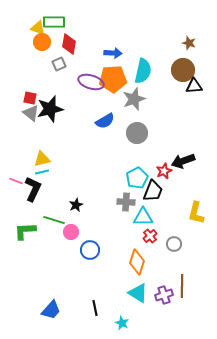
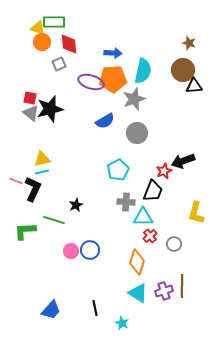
red diamond at (69, 44): rotated 15 degrees counterclockwise
cyan pentagon at (137, 178): moved 19 px left, 8 px up
pink circle at (71, 232): moved 19 px down
purple cross at (164, 295): moved 4 px up
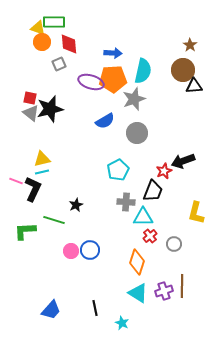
brown star at (189, 43): moved 1 px right, 2 px down; rotated 16 degrees clockwise
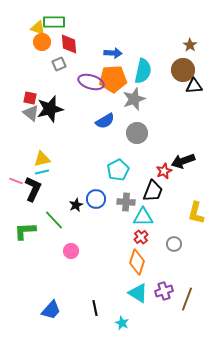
green line at (54, 220): rotated 30 degrees clockwise
red cross at (150, 236): moved 9 px left, 1 px down
blue circle at (90, 250): moved 6 px right, 51 px up
brown line at (182, 286): moved 5 px right, 13 px down; rotated 20 degrees clockwise
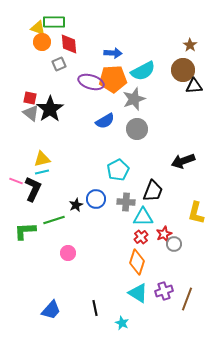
cyan semicircle at (143, 71): rotated 50 degrees clockwise
black star at (50, 109): rotated 20 degrees counterclockwise
gray circle at (137, 133): moved 4 px up
red star at (164, 171): moved 63 px down
green line at (54, 220): rotated 65 degrees counterclockwise
pink circle at (71, 251): moved 3 px left, 2 px down
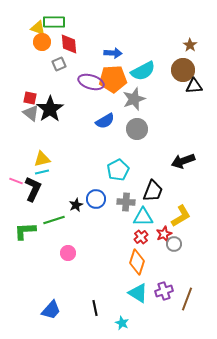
yellow L-shape at (196, 213): moved 15 px left, 3 px down; rotated 135 degrees counterclockwise
